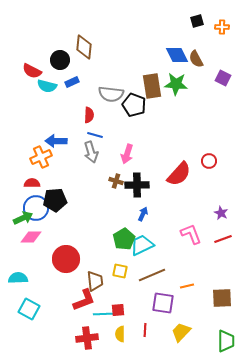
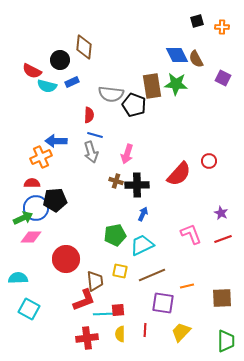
green pentagon at (124, 239): moved 9 px left, 4 px up; rotated 20 degrees clockwise
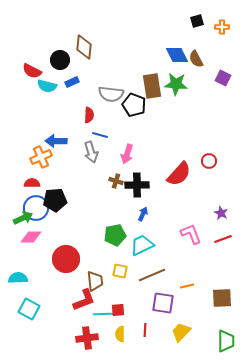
blue line at (95, 135): moved 5 px right
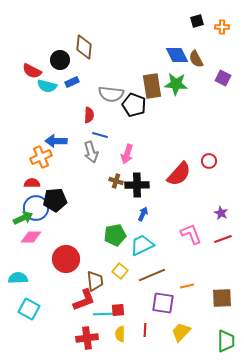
yellow square at (120, 271): rotated 28 degrees clockwise
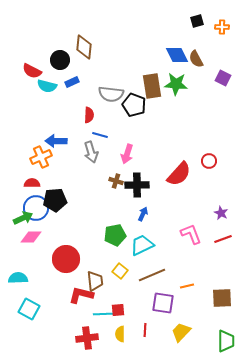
red L-shape at (84, 300): moved 3 px left, 5 px up; rotated 145 degrees counterclockwise
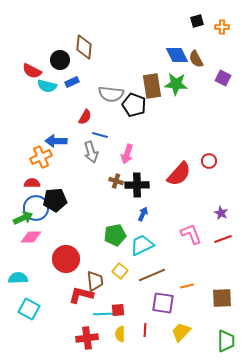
red semicircle at (89, 115): moved 4 px left, 2 px down; rotated 28 degrees clockwise
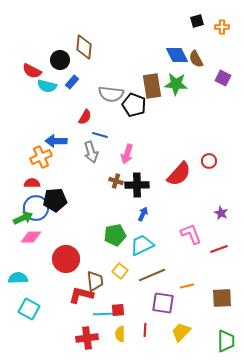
blue rectangle at (72, 82): rotated 24 degrees counterclockwise
red line at (223, 239): moved 4 px left, 10 px down
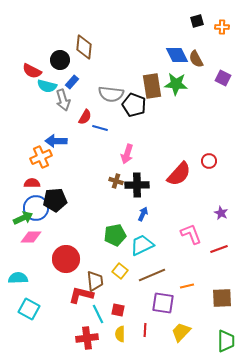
blue line at (100, 135): moved 7 px up
gray arrow at (91, 152): moved 28 px left, 52 px up
red square at (118, 310): rotated 16 degrees clockwise
cyan line at (103, 314): moved 5 px left; rotated 66 degrees clockwise
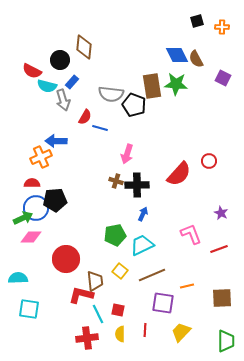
cyan square at (29, 309): rotated 20 degrees counterclockwise
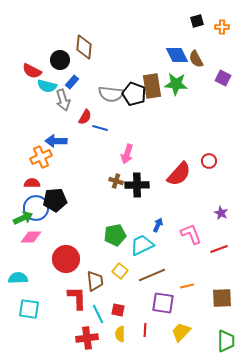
black pentagon at (134, 105): moved 11 px up
blue arrow at (143, 214): moved 15 px right, 11 px down
red L-shape at (81, 295): moved 4 px left, 3 px down; rotated 75 degrees clockwise
